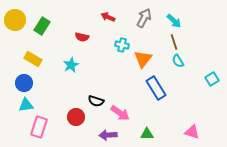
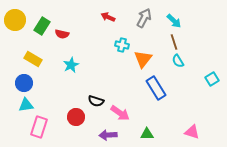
red semicircle: moved 20 px left, 3 px up
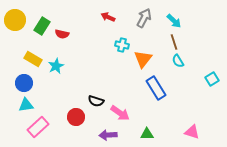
cyan star: moved 15 px left, 1 px down
pink rectangle: moved 1 px left; rotated 30 degrees clockwise
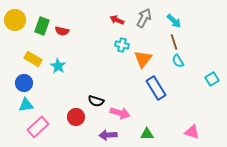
red arrow: moved 9 px right, 3 px down
green rectangle: rotated 12 degrees counterclockwise
red semicircle: moved 3 px up
cyan star: moved 2 px right; rotated 14 degrees counterclockwise
pink arrow: rotated 18 degrees counterclockwise
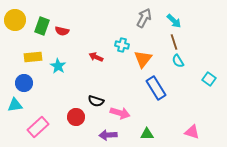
red arrow: moved 21 px left, 37 px down
yellow rectangle: moved 2 px up; rotated 36 degrees counterclockwise
cyan square: moved 3 px left; rotated 24 degrees counterclockwise
cyan triangle: moved 11 px left
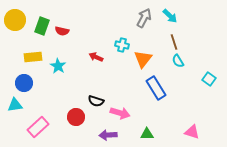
cyan arrow: moved 4 px left, 5 px up
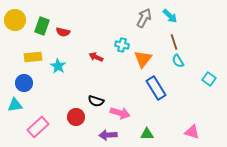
red semicircle: moved 1 px right, 1 px down
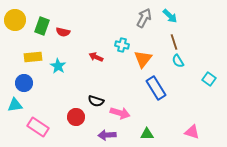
pink rectangle: rotated 75 degrees clockwise
purple arrow: moved 1 px left
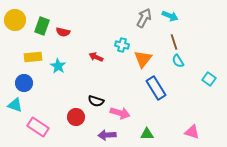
cyan arrow: rotated 21 degrees counterclockwise
cyan triangle: rotated 28 degrees clockwise
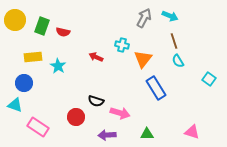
brown line: moved 1 px up
